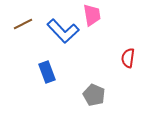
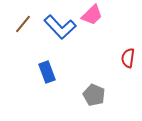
pink trapezoid: rotated 55 degrees clockwise
brown line: rotated 24 degrees counterclockwise
blue L-shape: moved 3 px left, 4 px up
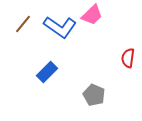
blue L-shape: rotated 12 degrees counterclockwise
blue rectangle: rotated 65 degrees clockwise
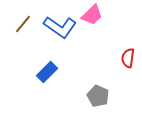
gray pentagon: moved 4 px right, 1 px down
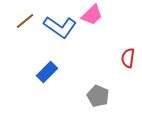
brown line: moved 2 px right, 3 px up; rotated 12 degrees clockwise
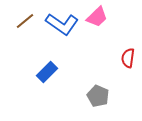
pink trapezoid: moved 5 px right, 2 px down
blue L-shape: moved 2 px right, 3 px up
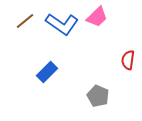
red semicircle: moved 2 px down
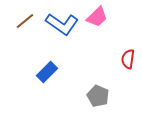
red semicircle: moved 1 px up
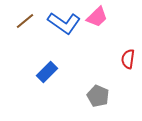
blue L-shape: moved 2 px right, 1 px up
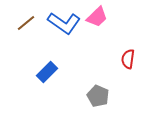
brown line: moved 1 px right, 2 px down
